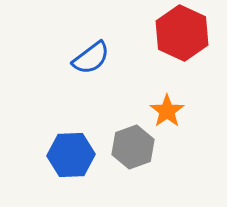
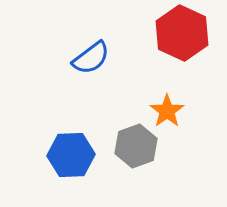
gray hexagon: moved 3 px right, 1 px up
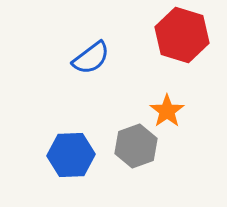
red hexagon: moved 2 px down; rotated 8 degrees counterclockwise
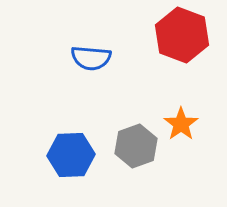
red hexagon: rotated 4 degrees clockwise
blue semicircle: rotated 42 degrees clockwise
orange star: moved 14 px right, 13 px down
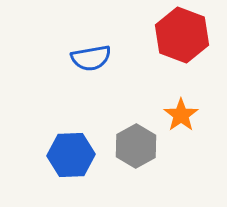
blue semicircle: rotated 15 degrees counterclockwise
orange star: moved 9 px up
gray hexagon: rotated 9 degrees counterclockwise
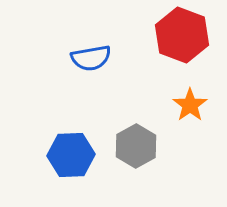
orange star: moved 9 px right, 10 px up
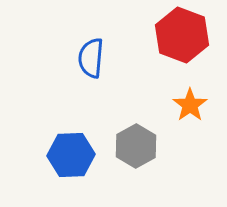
blue semicircle: rotated 105 degrees clockwise
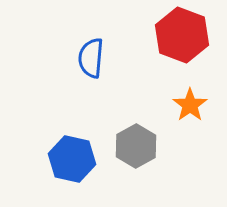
blue hexagon: moved 1 px right, 4 px down; rotated 15 degrees clockwise
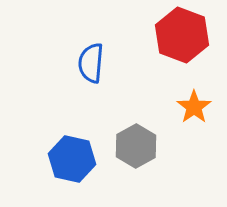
blue semicircle: moved 5 px down
orange star: moved 4 px right, 2 px down
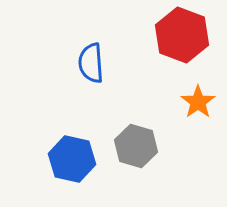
blue semicircle: rotated 9 degrees counterclockwise
orange star: moved 4 px right, 5 px up
gray hexagon: rotated 15 degrees counterclockwise
